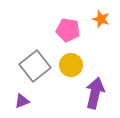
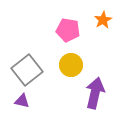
orange star: moved 2 px right, 1 px down; rotated 24 degrees clockwise
gray square: moved 8 px left, 4 px down
purple triangle: rotated 35 degrees clockwise
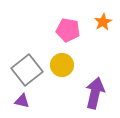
orange star: moved 2 px down
yellow circle: moved 9 px left
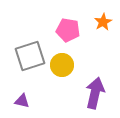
gray square: moved 3 px right, 14 px up; rotated 20 degrees clockwise
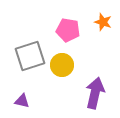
orange star: rotated 24 degrees counterclockwise
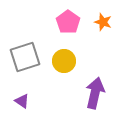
pink pentagon: moved 8 px up; rotated 25 degrees clockwise
gray square: moved 5 px left, 1 px down
yellow circle: moved 2 px right, 4 px up
purple triangle: rotated 21 degrees clockwise
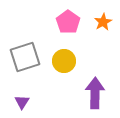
orange star: rotated 24 degrees clockwise
purple arrow: rotated 12 degrees counterclockwise
purple triangle: moved 1 px down; rotated 28 degrees clockwise
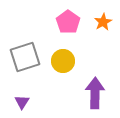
yellow circle: moved 1 px left
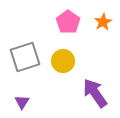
purple arrow: rotated 36 degrees counterclockwise
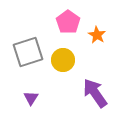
orange star: moved 6 px left, 13 px down; rotated 12 degrees counterclockwise
gray square: moved 3 px right, 5 px up
yellow circle: moved 1 px up
purple triangle: moved 9 px right, 4 px up
